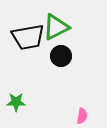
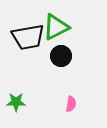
pink semicircle: moved 11 px left, 12 px up
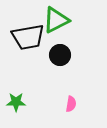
green triangle: moved 7 px up
black circle: moved 1 px left, 1 px up
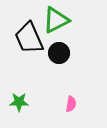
black trapezoid: moved 1 px right, 1 px down; rotated 76 degrees clockwise
black circle: moved 1 px left, 2 px up
green star: moved 3 px right
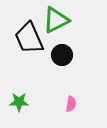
black circle: moved 3 px right, 2 px down
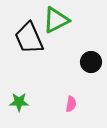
black circle: moved 29 px right, 7 px down
